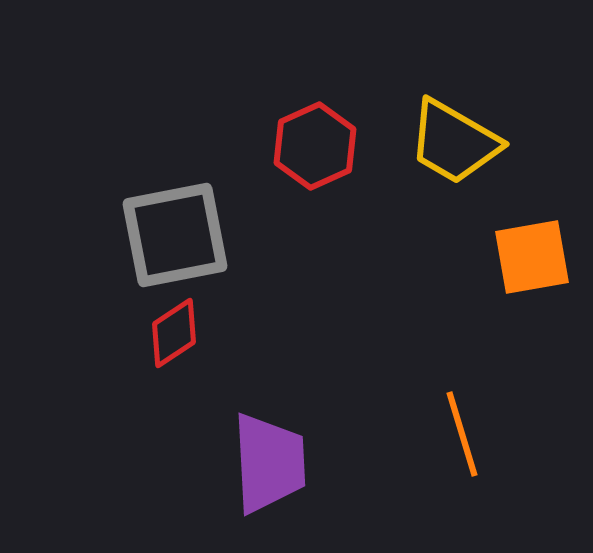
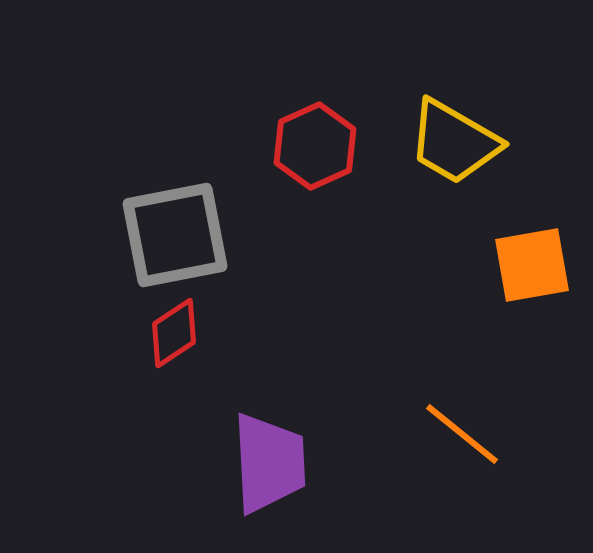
orange square: moved 8 px down
orange line: rotated 34 degrees counterclockwise
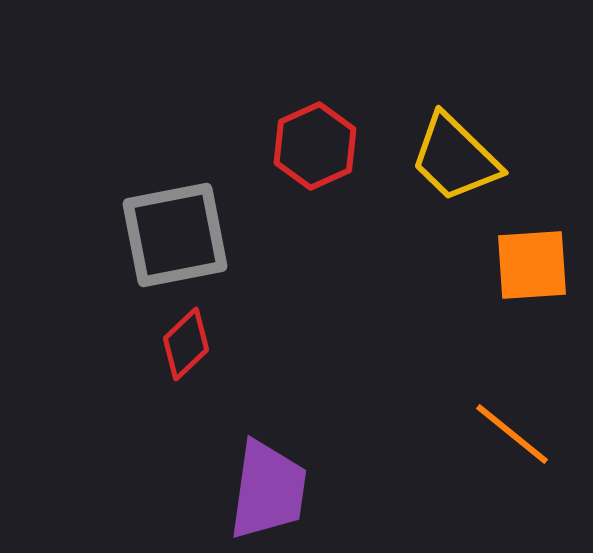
yellow trapezoid: moved 1 px right, 16 px down; rotated 14 degrees clockwise
orange square: rotated 6 degrees clockwise
red diamond: moved 12 px right, 11 px down; rotated 10 degrees counterclockwise
orange line: moved 50 px right
purple trapezoid: moved 1 px left, 27 px down; rotated 11 degrees clockwise
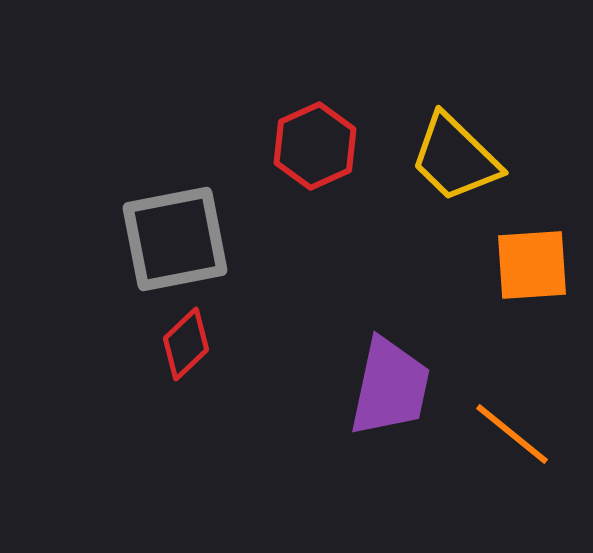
gray square: moved 4 px down
purple trapezoid: moved 122 px right, 103 px up; rotated 4 degrees clockwise
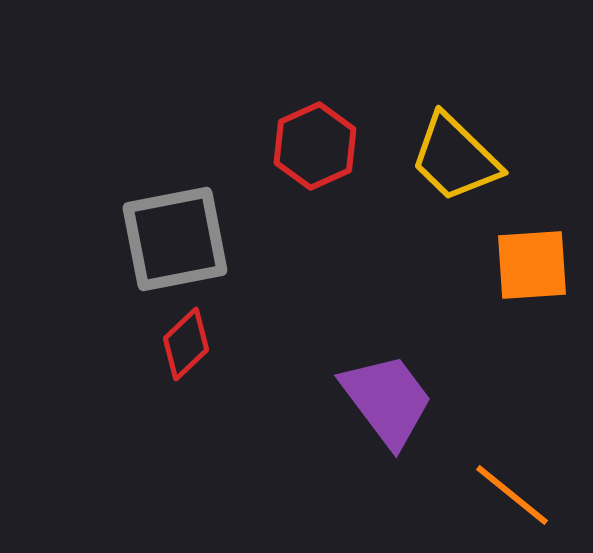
purple trapezoid: moved 3 px left, 13 px down; rotated 49 degrees counterclockwise
orange line: moved 61 px down
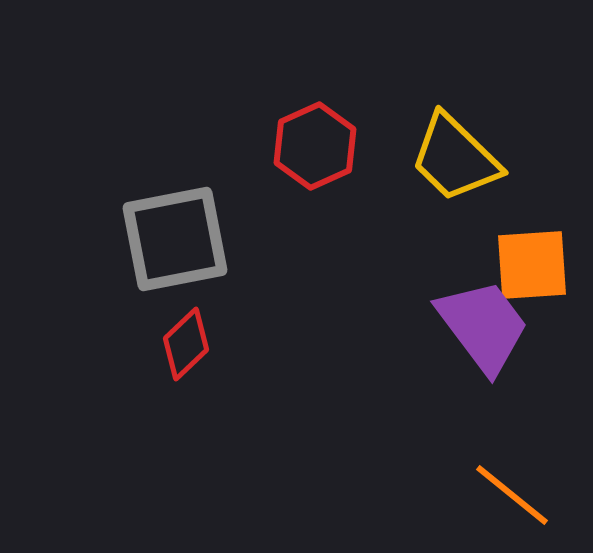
purple trapezoid: moved 96 px right, 74 px up
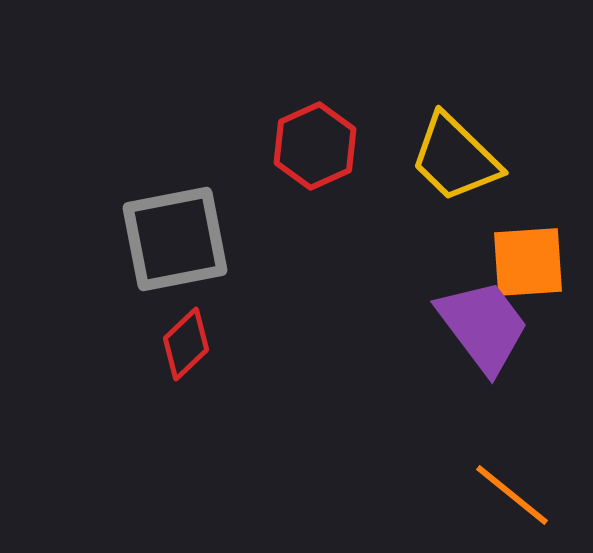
orange square: moved 4 px left, 3 px up
